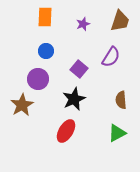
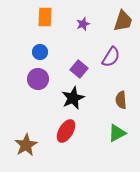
brown trapezoid: moved 3 px right
blue circle: moved 6 px left, 1 px down
black star: moved 1 px left, 1 px up
brown star: moved 4 px right, 40 px down
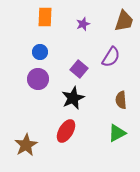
brown trapezoid: moved 1 px right
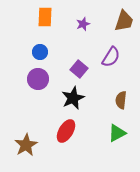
brown semicircle: rotated 12 degrees clockwise
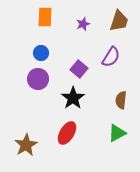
brown trapezoid: moved 5 px left
blue circle: moved 1 px right, 1 px down
black star: rotated 10 degrees counterclockwise
red ellipse: moved 1 px right, 2 px down
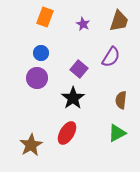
orange rectangle: rotated 18 degrees clockwise
purple star: rotated 24 degrees counterclockwise
purple circle: moved 1 px left, 1 px up
brown star: moved 5 px right
